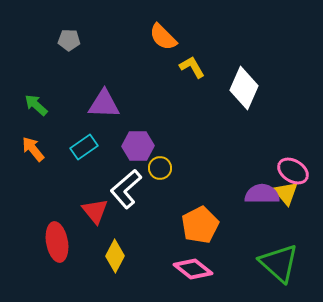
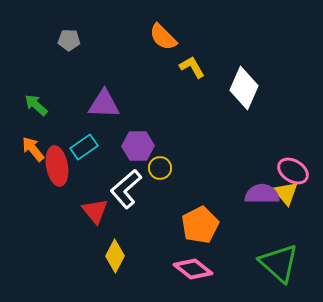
red ellipse: moved 76 px up
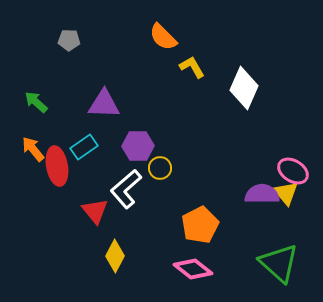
green arrow: moved 3 px up
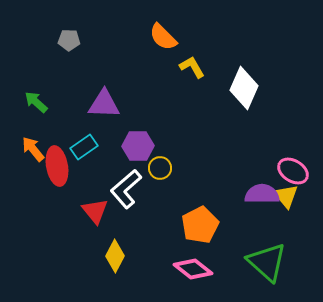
yellow triangle: moved 3 px down
green triangle: moved 12 px left, 1 px up
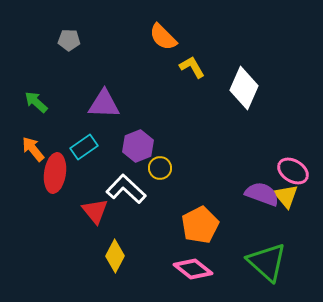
purple hexagon: rotated 20 degrees counterclockwise
red ellipse: moved 2 px left, 7 px down; rotated 18 degrees clockwise
white L-shape: rotated 84 degrees clockwise
purple semicircle: rotated 20 degrees clockwise
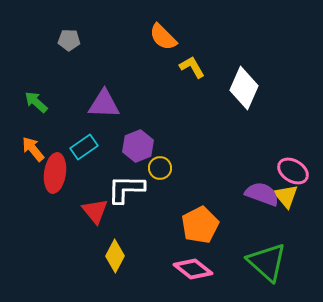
white L-shape: rotated 42 degrees counterclockwise
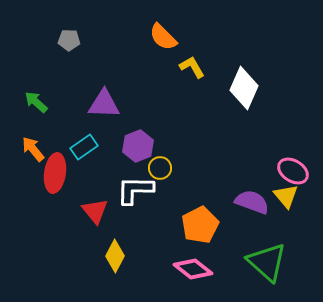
white L-shape: moved 9 px right, 1 px down
purple semicircle: moved 10 px left, 8 px down
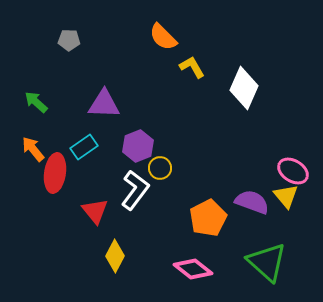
white L-shape: rotated 126 degrees clockwise
orange pentagon: moved 8 px right, 7 px up
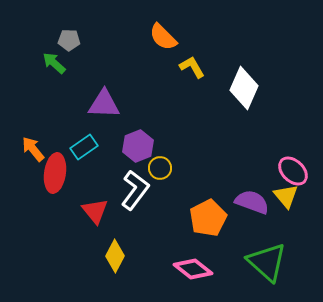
green arrow: moved 18 px right, 39 px up
pink ellipse: rotated 12 degrees clockwise
